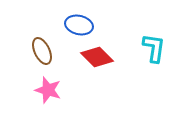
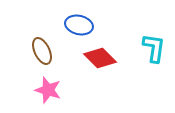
red diamond: moved 3 px right, 1 px down
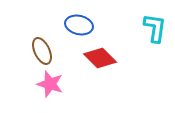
cyan L-shape: moved 1 px right, 20 px up
pink star: moved 2 px right, 6 px up
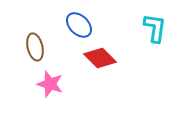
blue ellipse: rotated 32 degrees clockwise
brown ellipse: moved 7 px left, 4 px up; rotated 12 degrees clockwise
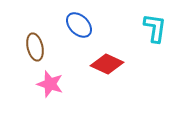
red diamond: moved 7 px right, 6 px down; rotated 20 degrees counterclockwise
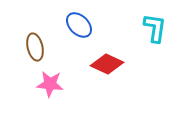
pink star: rotated 12 degrees counterclockwise
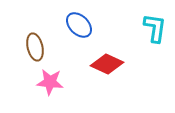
pink star: moved 2 px up
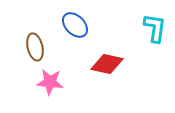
blue ellipse: moved 4 px left
red diamond: rotated 12 degrees counterclockwise
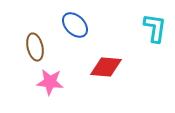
red diamond: moved 1 px left, 3 px down; rotated 8 degrees counterclockwise
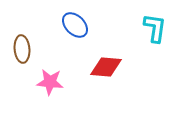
brown ellipse: moved 13 px left, 2 px down; rotated 8 degrees clockwise
